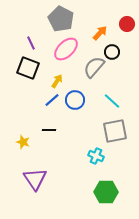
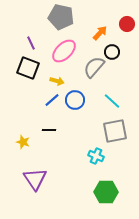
gray pentagon: moved 2 px up; rotated 15 degrees counterclockwise
pink ellipse: moved 2 px left, 2 px down
yellow arrow: rotated 72 degrees clockwise
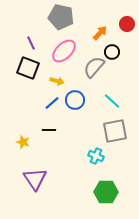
blue line: moved 3 px down
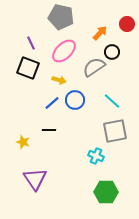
gray semicircle: rotated 15 degrees clockwise
yellow arrow: moved 2 px right, 1 px up
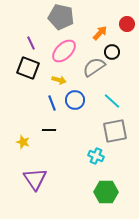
blue line: rotated 70 degrees counterclockwise
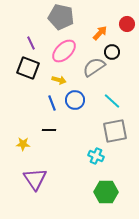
yellow star: moved 2 px down; rotated 16 degrees counterclockwise
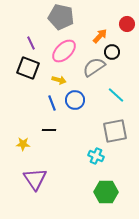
orange arrow: moved 3 px down
cyan line: moved 4 px right, 6 px up
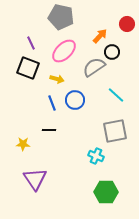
yellow arrow: moved 2 px left, 1 px up
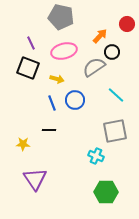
pink ellipse: rotated 30 degrees clockwise
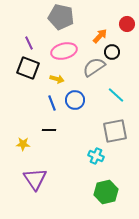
purple line: moved 2 px left
green hexagon: rotated 15 degrees counterclockwise
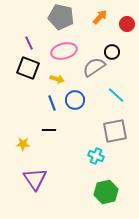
orange arrow: moved 19 px up
